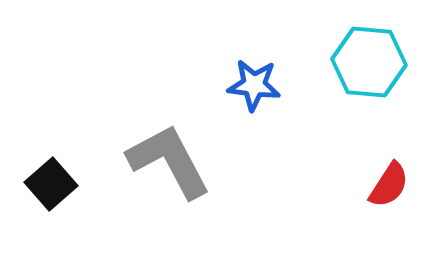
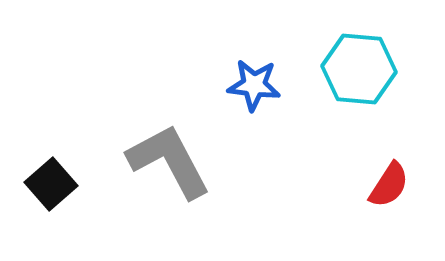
cyan hexagon: moved 10 px left, 7 px down
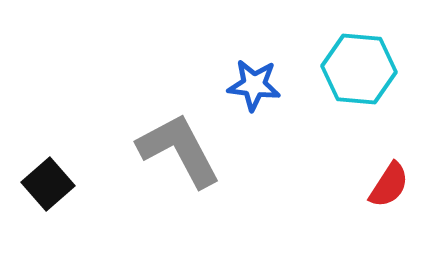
gray L-shape: moved 10 px right, 11 px up
black square: moved 3 px left
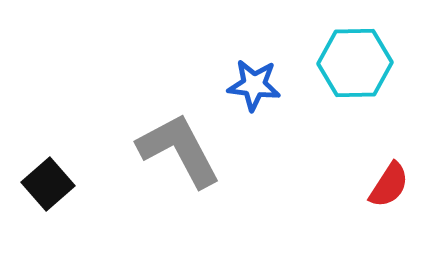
cyan hexagon: moved 4 px left, 6 px up; rotated 6 degrees counterclockwise
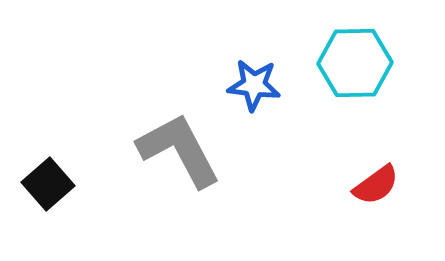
red semicircle: moved 13 px left; rotated 21 degrees clockwise
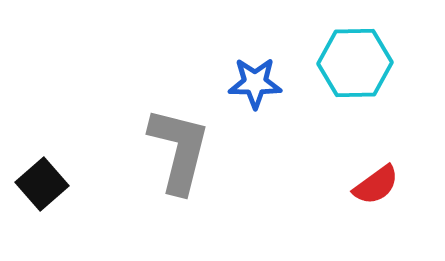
blue star: moved 1 px right, 2 px up; rotated 6 degrees counterclockwise
gray L-shape: rotated 42 degrees clockwise
black square: moved 6 px left
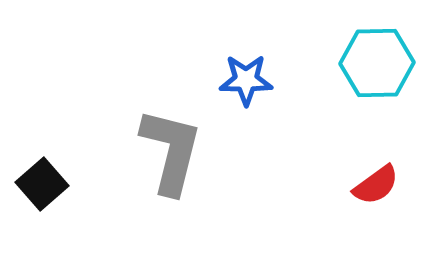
cyan hexagon: moved 22 px right
blue star: moved 9 px left, 3 px up
gray L-shape: moved 8 px left, 1 px down
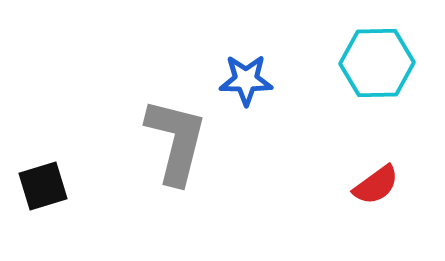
gray L-shape: moved 5 px right, 10 px up
black square: moved 1 px right, 2 px down; rotated 24 degrees clockwise
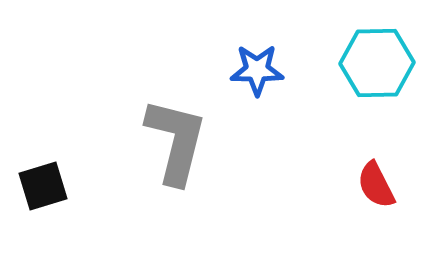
blue star: moved 11 px right, 10 px up
red semicircle: rotated 99 degrees clockwise
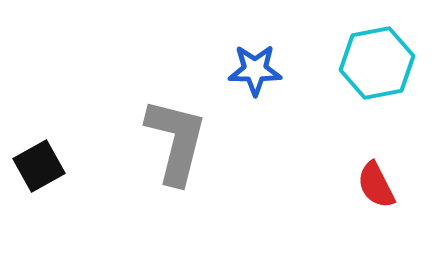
cyan hexagon: rotated 10 degrees counterclockwise
blue star: moved 2 px left
black square: moved 4 px left, 20 px up; rotated 12 degrees counterclockwise
